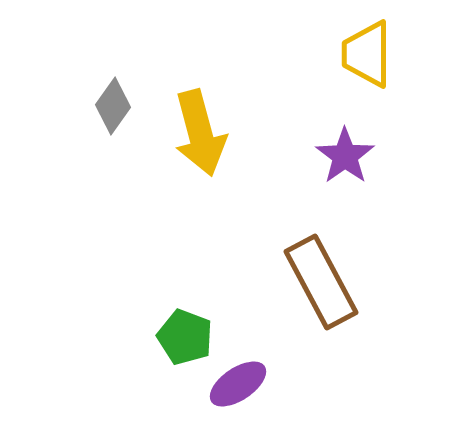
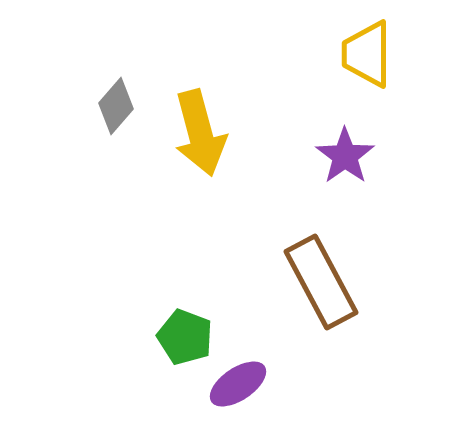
gray diamond: moved 3 px right; rotated 6 degrees clockwise
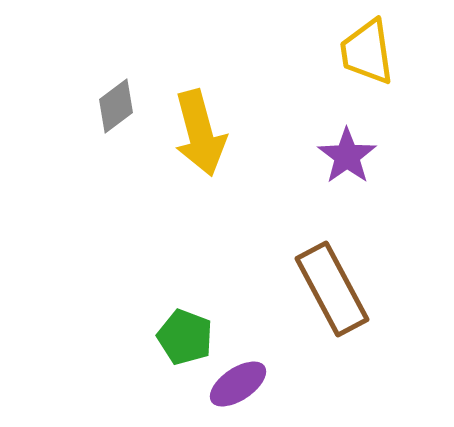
yellow trapezoid: moved 2 px up; rotated 8 degrees counterclockwise
gray diamond: rotated 12 degrees clockwise
purple star: moved 2 px right
brown rectangle: moved 11 px right, 7 px down
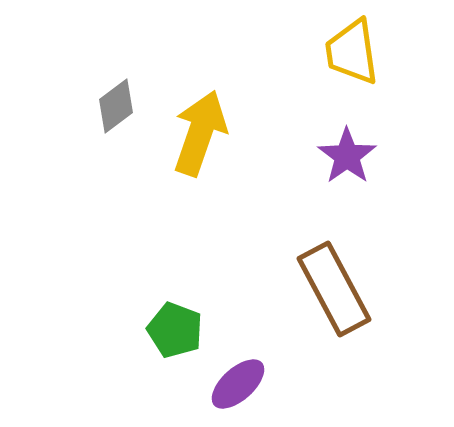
yellow trapezoid: moved 15 px left
yellow arrow: rotated 146 degrees counterclockwise
brown rectangle: moved 2 px right
green pentagon: moved 10 px left, 7 px up
purple ellipse: rotated 8 degrees counterclockwise
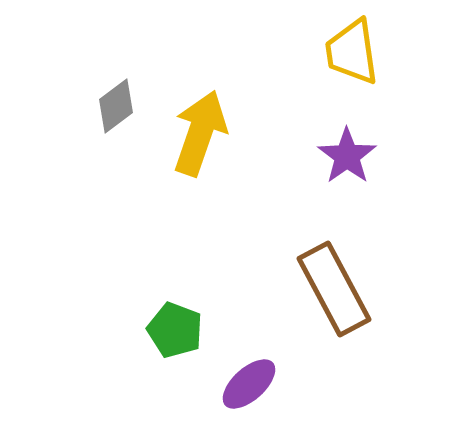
purple ellipse: moved 11 px right
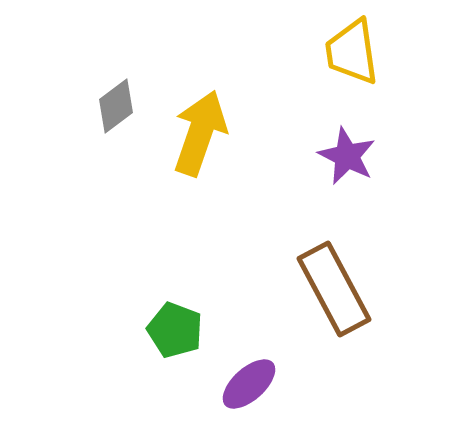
purple star: rotated 10 degrees counterclockwise
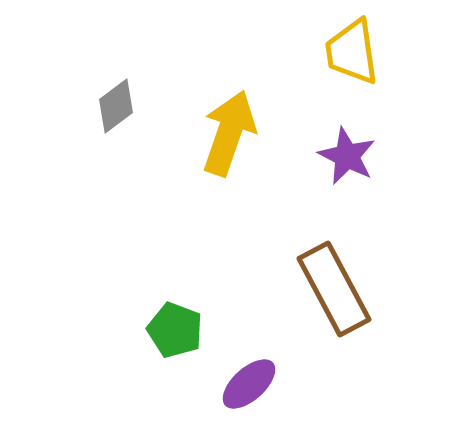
yellow arrow: moved 29 px right
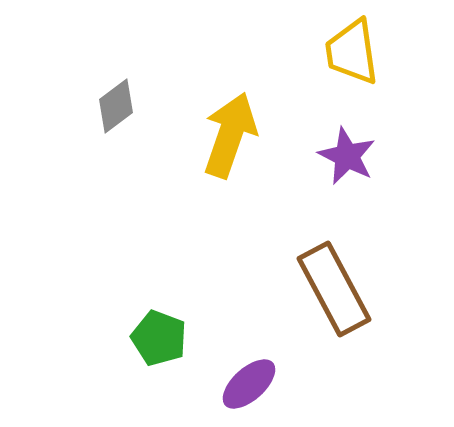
yellow arrow: moved 1 px right, 2 px down
green pentagon: moved 16 px left, 8 px down
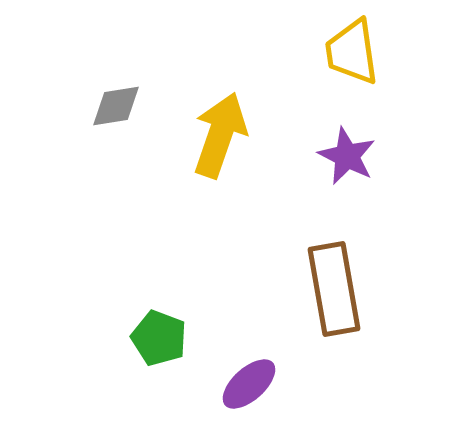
gray diamond: rotated 28 degrees clockwise
yellow arrow: moved 10 px left
brown rectangle: rotated 18 degrees clockwise
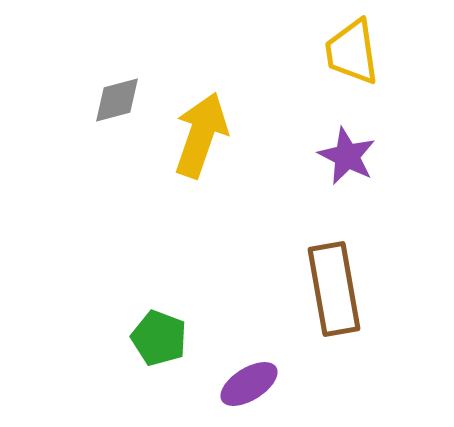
gray diamond: moved 1 px right, 6 px up; rotated 6 degrees counterclockwise
yellow arrow: moved 19 px left
purple ellipse: rotated 10 degrees clockwise
